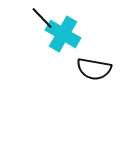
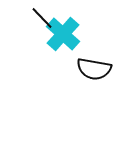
cyan cross: rotated 12 degrees clockwise
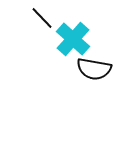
cyan cross: moved 10 px right, 5 px down
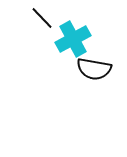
cyan cross: rotated 20 degrees clockwise
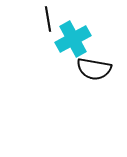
black line: moved 6 px right, 1 px down; rotated 35 degrees clockwise
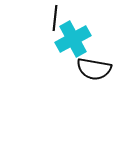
black line: moved 7 px right, 1 px up; rotated 15 degrees clockwise
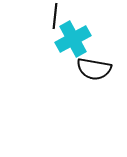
black line: moved 2 px up
